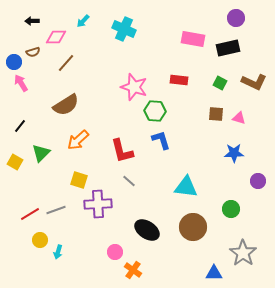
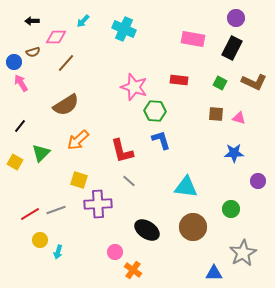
black rectangle at (228, 48): moved 4 px right; rotated 50 degrees counterclockwise
gray star at (243, 253): rotated 8 degrees clockwise
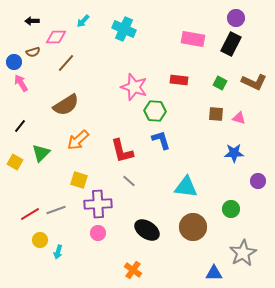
black rectangle at (232, 48): moved 1 px left, 4 px up
pink circle at (115, 252): moved 17 px left, 19 px up
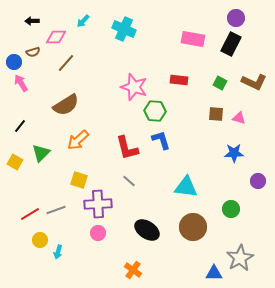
red L-shape at (122, 151): moved 5 px right, 3 px up
gray star at (243, 253): moved 3 px left, 5 px down
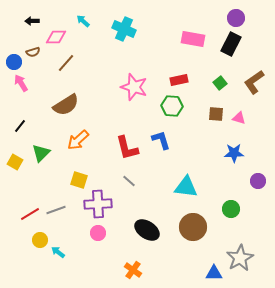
cyan arrow at (83, 21): rotated 88 degrees clockwise
red rectangle at (179, 80): rotated 18 degrees counterclockwise
brown L-shape at (254, 82): rotated 120 degrees clockwise
green square at (220, 83): rotated 24 degrees clockwise
green hexagon at (155, 111): moved 17 px right, 5 px up
cyan arrow at (58, 252): rotated 112 degrees clockwise
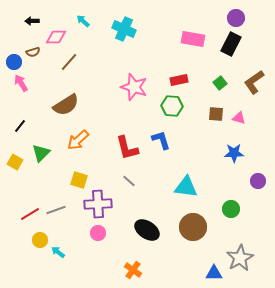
brown line at (66, 63): moved 3 px right, 1 px up
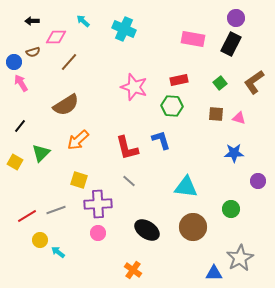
red line at (30, 214): moved 3 px left, 2 px down
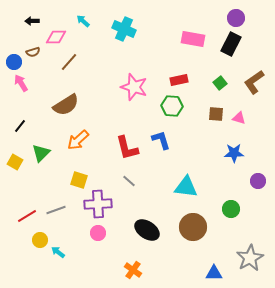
gray star at (240, 258): moved 10 px right
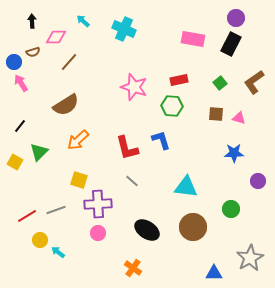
black arrow at (32, 21): rotated 88 degrees clockwise
green triangle at (41, 153): moved 2 px left, 1 px up
gray line at (129, 181): moved 3 px right
orange cross at (133, 270): moved 2 px up
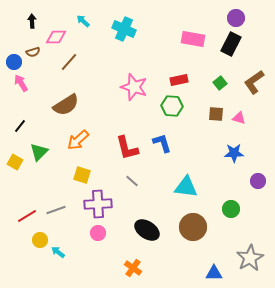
blue L-shape at (161, 140): moved 1 px right, 3 px down
yellow square at (79, 180): moved 3 px right, 5 px up
